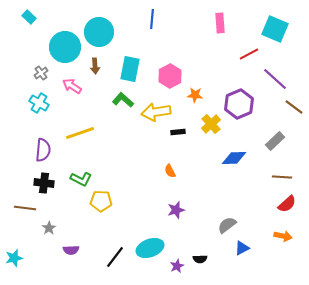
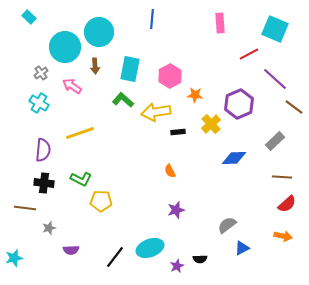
gray star at (49, 228): rotated 16 degrees clockwise
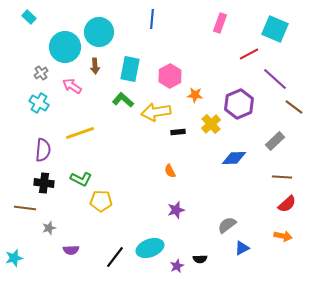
pink rectangle at (220, 23): rotated 24 degrees clockwise
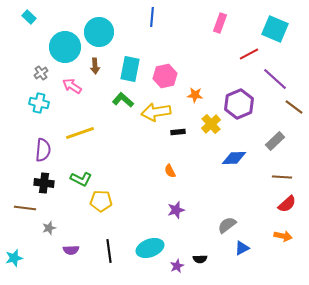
blue line at (152, 19): moved 2 px up
pink hexagon at (170, 76): moved 5 px left; rotated 15 degrees clockwise
cyan cross at (39, 103): rotated 18 degrees counterclockwise
black line at (115, 257): moved 6 px left, 6 px up; rotated 45 degrees counterclockwise
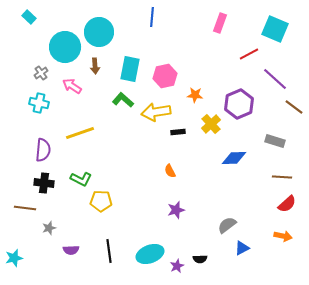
gray rectangle at (275, 141): rotated 60 degrees clockwise
cyan ellipse at (150, 248): moved 6 px down
